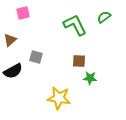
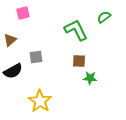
green L-shape: moved 1 px right, 5 px down
gray square: rotated 24 degrees counterclockwise
yellow star: moved 19 px left, 3 px down; rotated 25 degrees clockwise
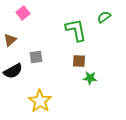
pink square: rotated 24 degrees counterclockwise
green L-shape: rotated 15 degrees clockwise
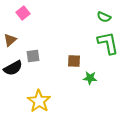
green semicircle: rotated 120 degrees counterclockwise
green L-shape: moved 32 px right, 13 px down
gray square: moved 3 px left, 1 px up
brown square: moved 5 px left
black semicircle: moved 3 px up
yellow star: moved 1 px left
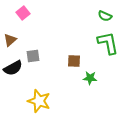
green semicircle: moved 1 px right, 1 px up
yellow star: rotated 15 degrees counterclockwise
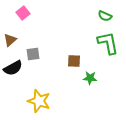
gray square: moved 2 px up
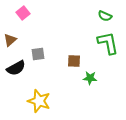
gray square: moved 5 px right
black semicircle: moved 3 px right
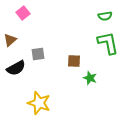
green semicircle: rotated 32 degrees counterclockwise
green star: rotated 16 degrees clockwise
yellow star: moved 2 px down
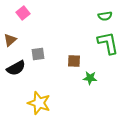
green star: rotated 16 degrees counterclockwise
